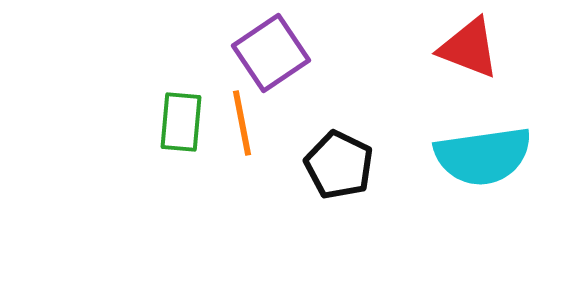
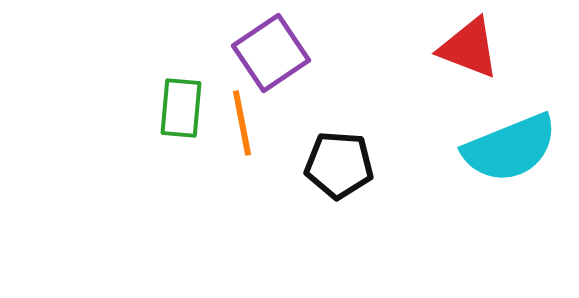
green rectangle: moved 14 px up
cyan semicircle: moved 27 px right, 8 px up; rotated 14 degrees counterclockwise
black pentagon: rotated 22 degrees counterclockwise
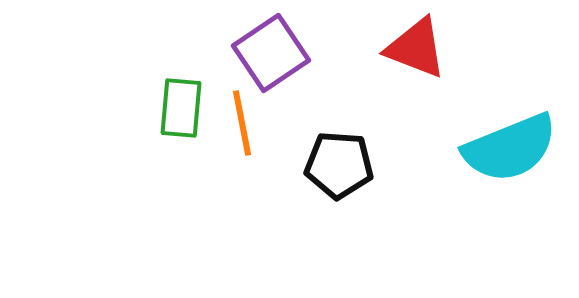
red triangle: moved 53 px left
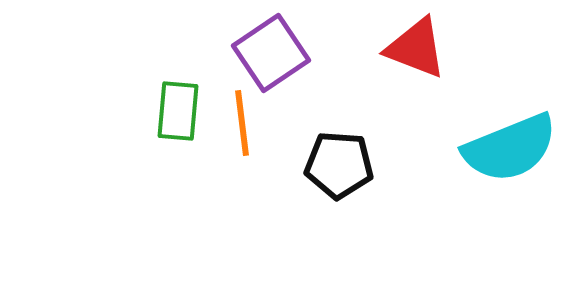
green rectangle: moved 3 px left, 3 px down
orange line: rotated 4 degrees clockwise
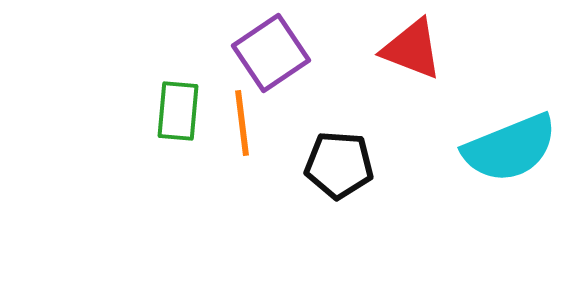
red triangle: moved 4 px left, 1 px down
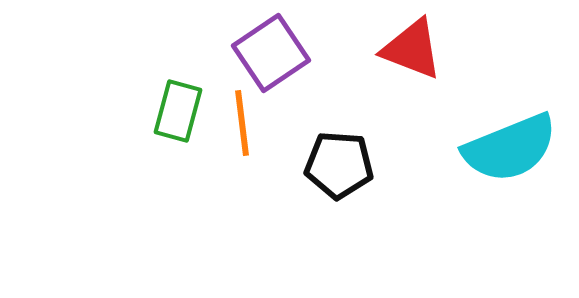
green rectangle: rotated 10 degrees clockwise
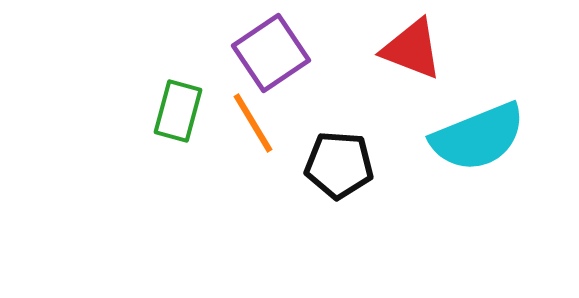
orange line: moved 11 px right; rotated 24 degrees counterclockwise
cyan semicircle: moved 32 px left, 11 px up
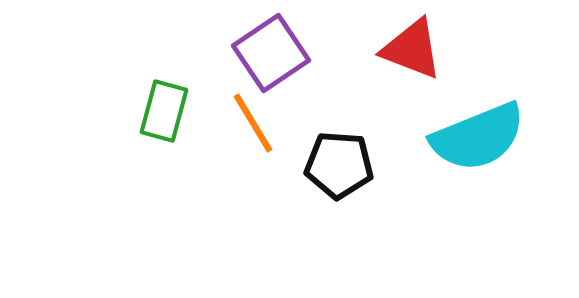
green rectangle: moved 14 px left
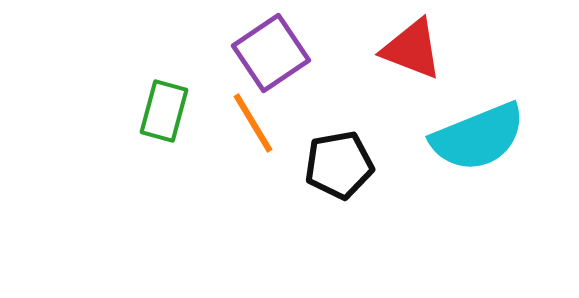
black pentagon: rotated 14 degrees counterclockwise
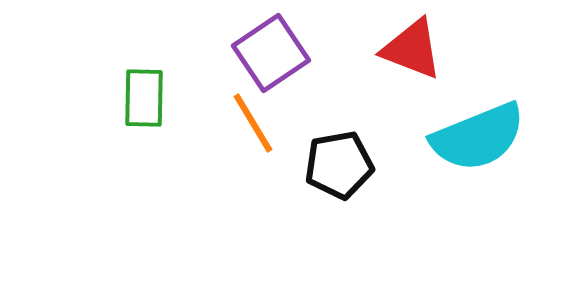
green rectangle: moved 20 px left, 13 px up; rotated 14 degrees counterclockwise
